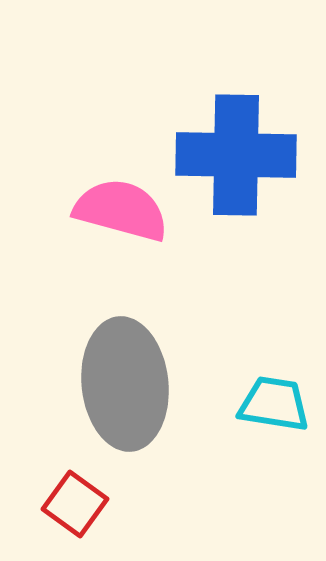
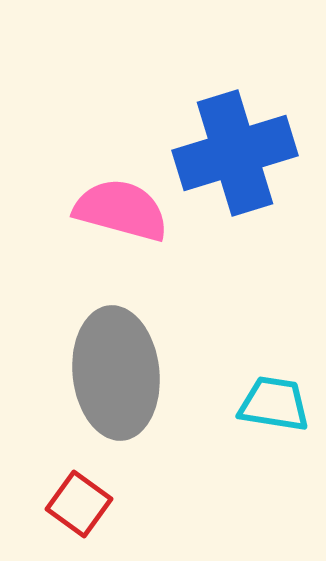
blue cross: moved 1 px left, 2 px up; rotated 18 degrees counterclockwise
gray ellipse: moved 9 px left, 11 px up
red square: moved 4 px right
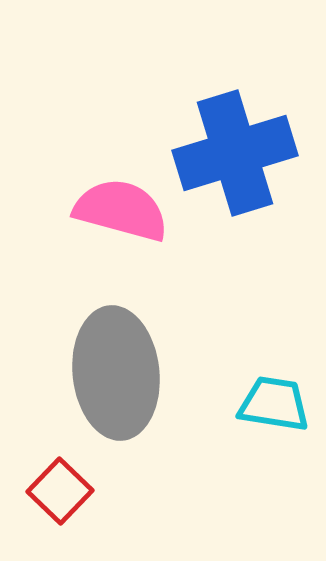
red square: moved 19 px left, 13 px up; rotated 8 degrees clockwise
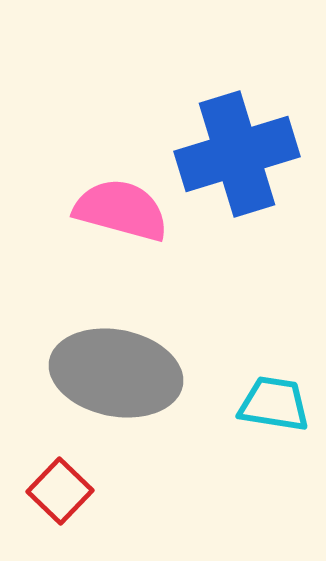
blue cross: moved 2 px right, 1 px down
gray ellipse: rotated 73 degrees counterclockwise
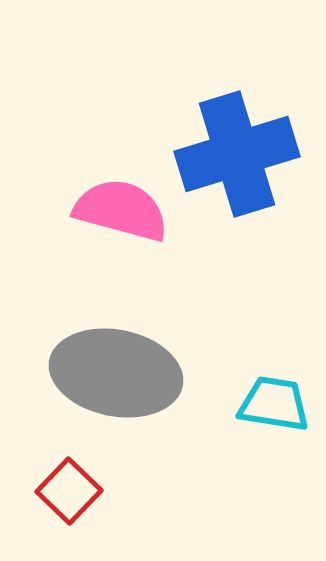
red square: moved 9 px right
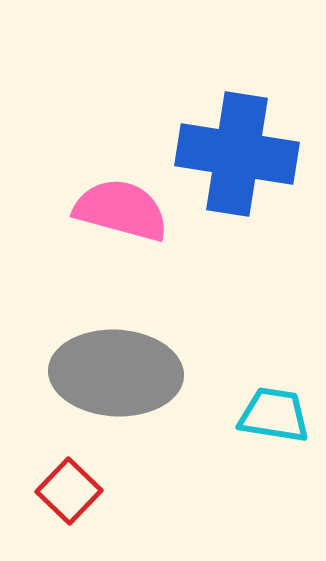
blue cross: rotated 26 degrees clockwise
gray ellipse: rotated 8 degrees counterclockwise
cyan trapezoid: moved 11 px down
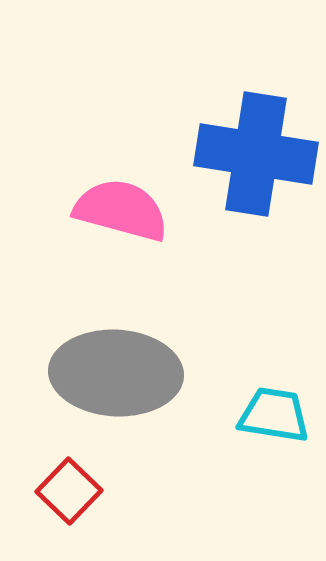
blue cross: moved 19 px right
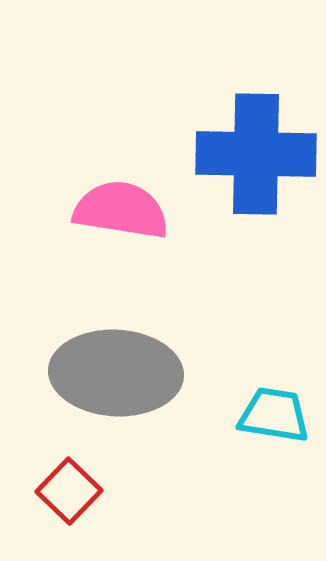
blue cross: rotated 8 degrees counterclockwise
pink semicircle: rotated 6 degrees counterclockwise
